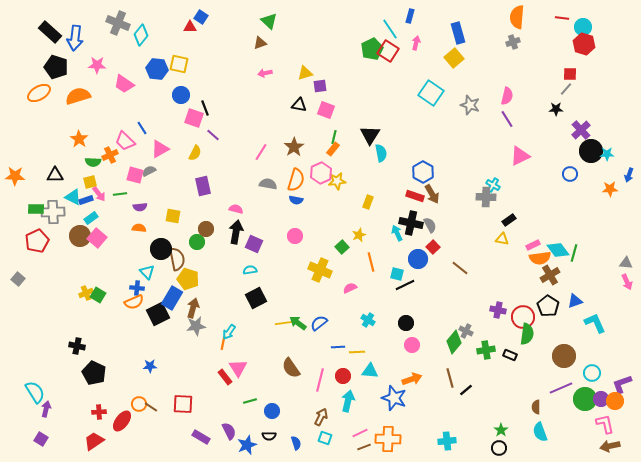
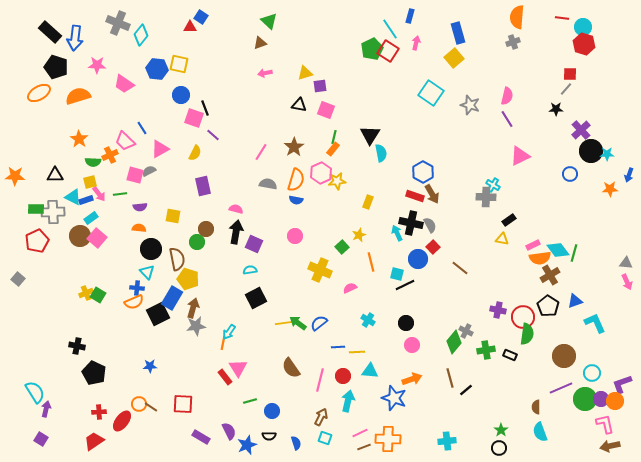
black circle at (161, 249): moved 10 px left
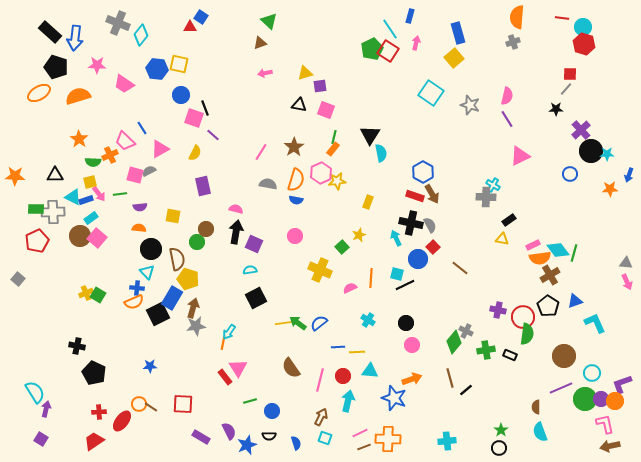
cyan arrow at (397, 233): moved 1 px left, 5 px down
orange line at (371, 262): moved 16 px down; rotated 18 degrees clockwise
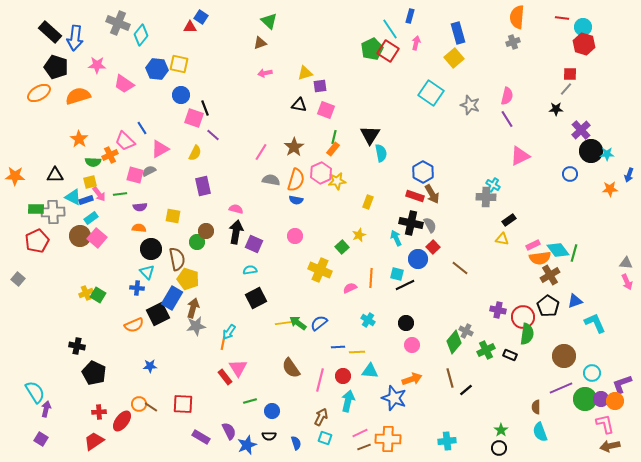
gray semicircle at (268, 184): moved 3 px right, 4 px up
brown circle at (206, 229): moved 2 px down
orange semicircle at (134, 302): moved 23 px down
green cross at (486, 350): rotated 18 degrees counterclockwise
